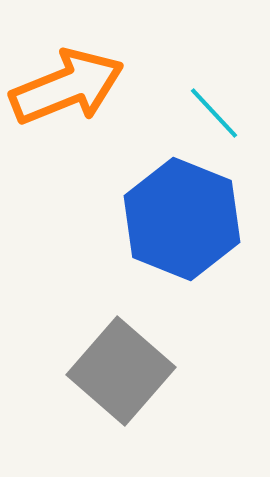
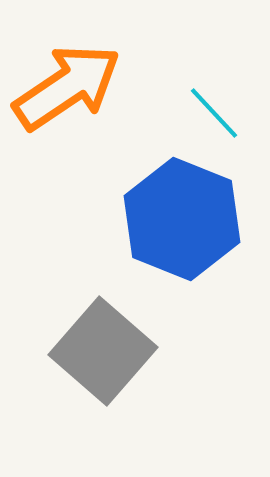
orange arrow: rotated 12 degrees counterclockwise
gray square: moved 18 px left, 20 px up
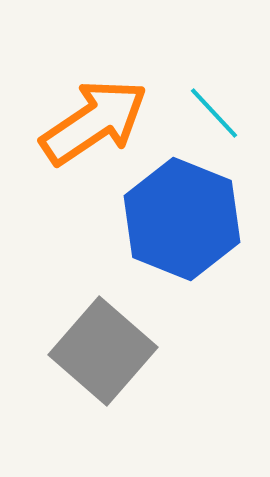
orange arrow: moved 27 px right, 35 px down
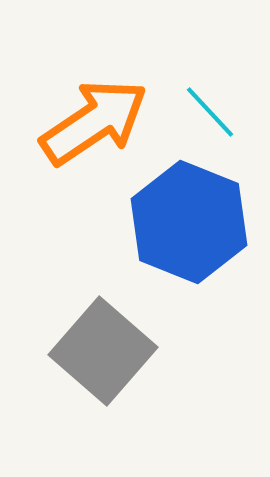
cyan line: moved 4 px left, 1 px up
blue hexagon: moved 7 px right, 3 px down
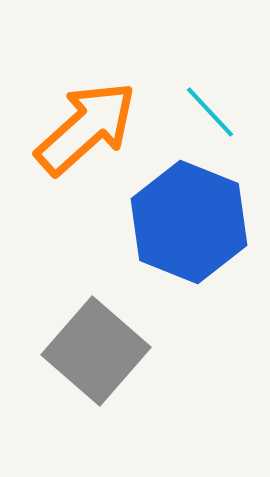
orange arrow: moved 8 px left, 6 px down; rotated 8 degrees counterclockwise
gray square: moved 7 px left
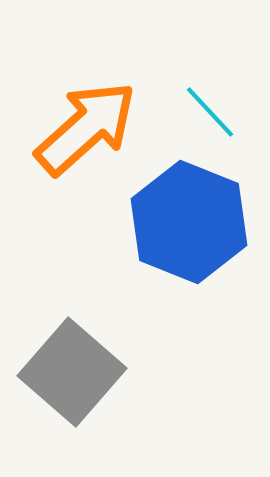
gray square: moved 24 px left, 21 px down
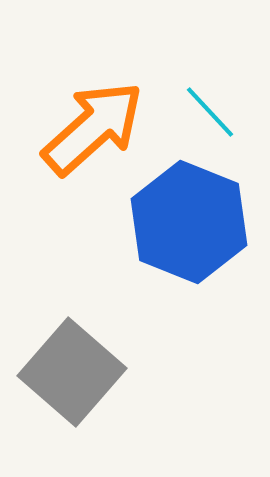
orange arrow: moved 7 px right
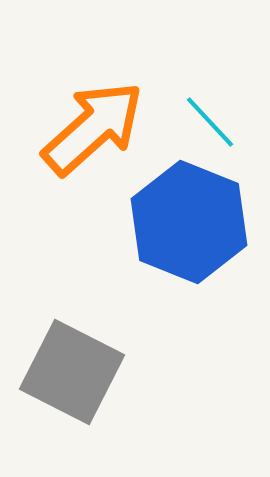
cyan line: moved 10 px down
gray square: rotated 14 degrees counterclockwise
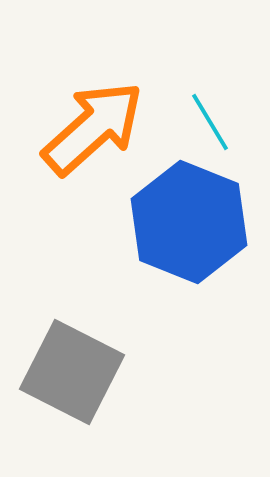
cyan line: rotated 12 degrees clockwise
